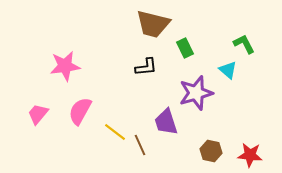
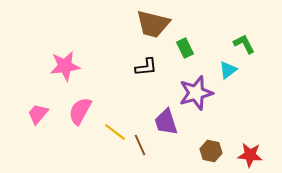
cyan triangle: rotated 42 degrees clockwise
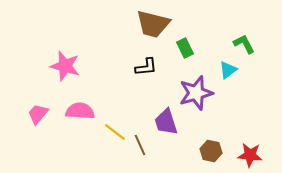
pink star: rotated 24 degrees clockwise
pink semicircle: rotated 64 degrees clockwise
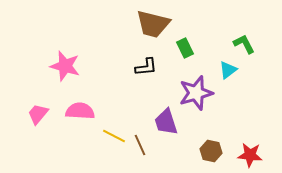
yellow line: moved 1 px left, 4 px down; rotated 10 degrees counterclockwise
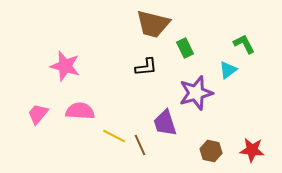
purple trapezoid: moved 1 px left, 1 px down
red star: moved 2 px right, 5 px up
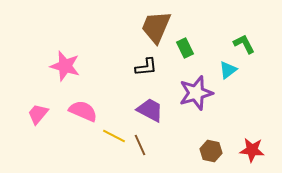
brown trapezoid: moved 3 px right, 3 px down; rotated 99 degrees clockwise
pink semicircle: moved 3 px right; rotated 20 degrees clockwise
purple trapezoid: moved 15 px left, 13 px up; rotated 136 degrees clockwise
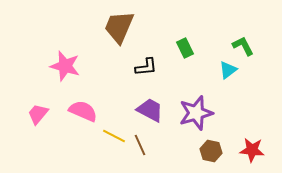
brown trapezoid: moved 37 px left
green L-shape: moved 1 px left, 2 px down
purple star: moved 20 px down
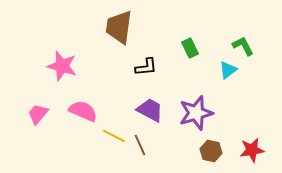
brown trapezoid: rotated 15 degrees counterclockwise
green rectangle: moved 5 px right
pink star: moved 3 px left
red star: rotated 15 degrees counterclockwise
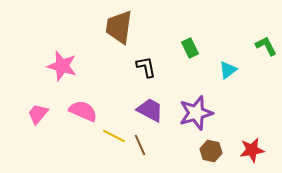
green L-shape: moved 23 px right
black L-shape: rotated 95 degrees counterclockwise
